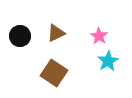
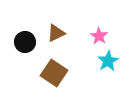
black circle: moved 5 px right, 6 px down
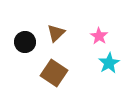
brown triangle: rotated 18 degrees counterclockwise
cyan star: moved 1 px right, 2 px down
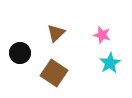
pink star: moved 3 px right, 1 px up; rotated 18 degrees counterclockwise
black circle: moved 5 px left, 11 px down
cyan star: moved 1 px right
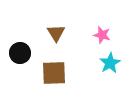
brown triangle: rotated 18 degrees counterclockwise
brown square: rotated 36 degrees counterclockwise
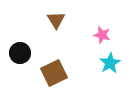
brown triangle: moved 13 px up
brown square: rotated 24 degrees counterclockwise
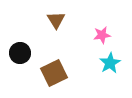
pink star: rotated 24 degrees counterclockwise
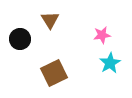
brown triangle: moved 6 px left
black circle: moved 14 px up
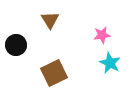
black circle: moved 4 px left, 6 px down
cyan star: rotated 15 degrees counterclockwise
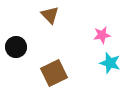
brown triangle: moved 5 px up; rotated 12 degrees counterclockwise
black circle: moved 2 px down
cyan star: rotated 10 degrees counterclockwise
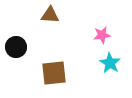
brown triangle: rotated 42 degrees counterclockwise
cyan star: rotated 15 degrees clockwise
brown square: rotated 20 degrees clockwise
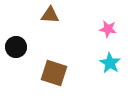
pink star: moved 6 px right, 6 px up; rotated 18 degrees clockwise
brown square: rotated 24 degrees clockwise
